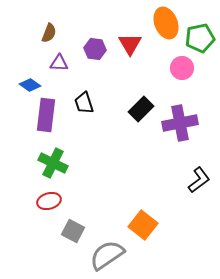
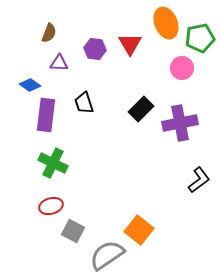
red ellipse: moved 2 px right, 5 px down
orange square: moved 4 px left, 5 px down
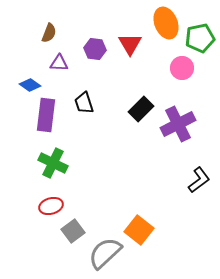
purple cross: moved 2 px left, 1 px down; rotated 16 degrees counterclockwise
gray square: rotated 25 degrees clockwise
gray semicircle: moved 2 px left, 2 px up; rotated 9 degrees counterclockwise
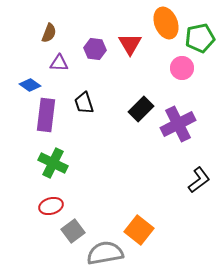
gray semicircle: rotated 33 degrees clockwise
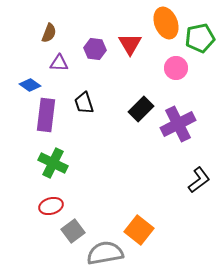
pink circle: moved 6 px left
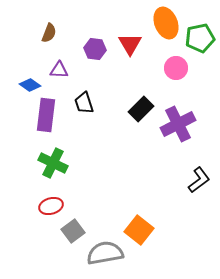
purple triangle: moved 7 px down
